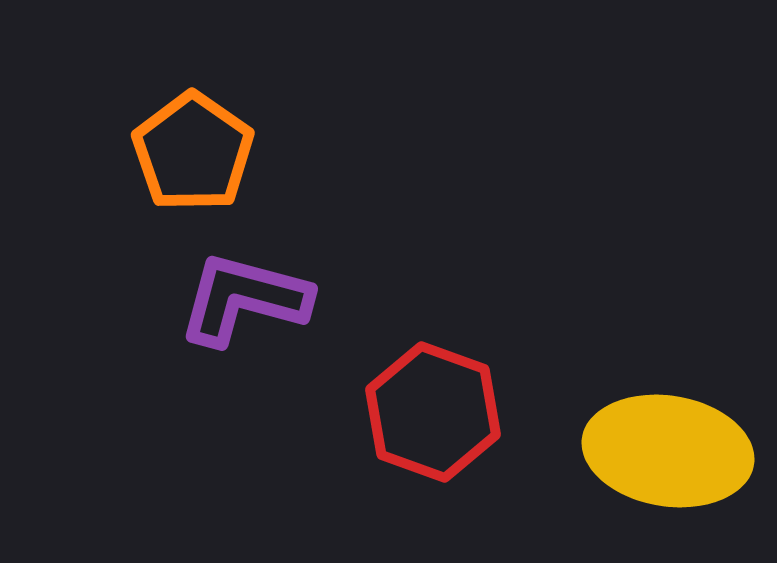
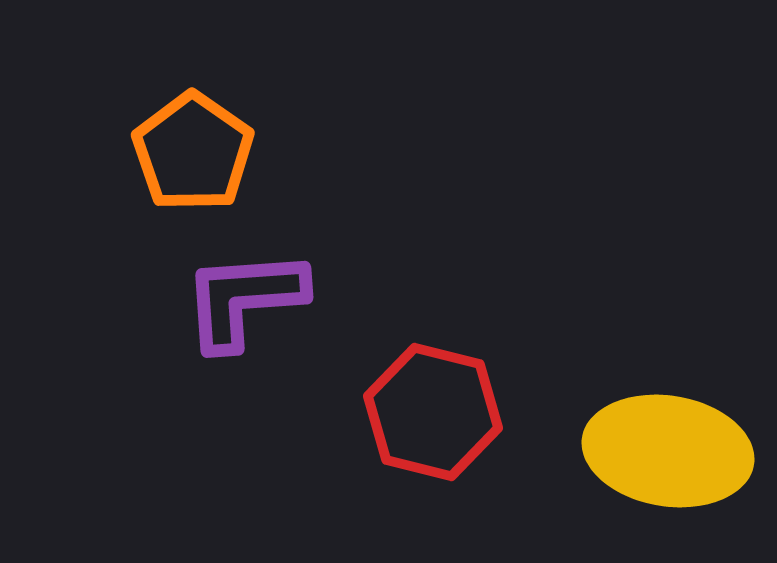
purple L-shape: rotated 19 degrees counterclockwise
red hexagon: rotated 6 degrees counterclockwise
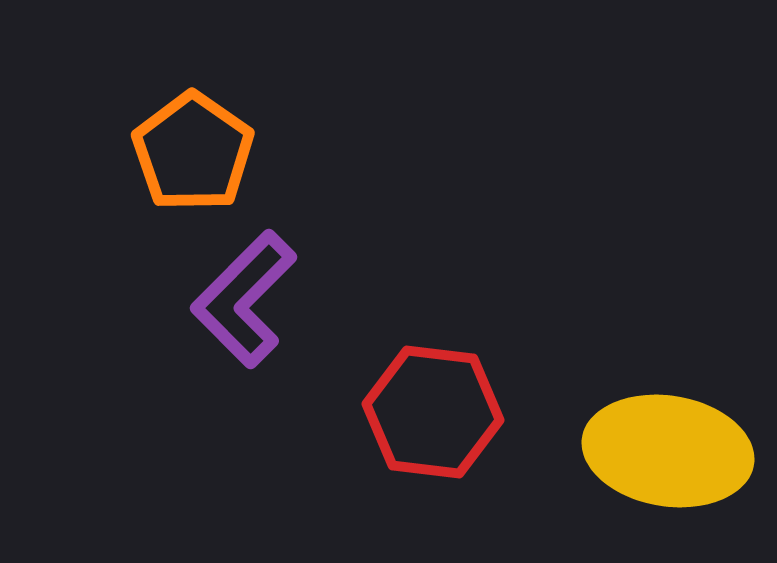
purple L-shape: rotated 41 degrees counterclockwise
red hexagon: rotated 7 degrees counterclockwise
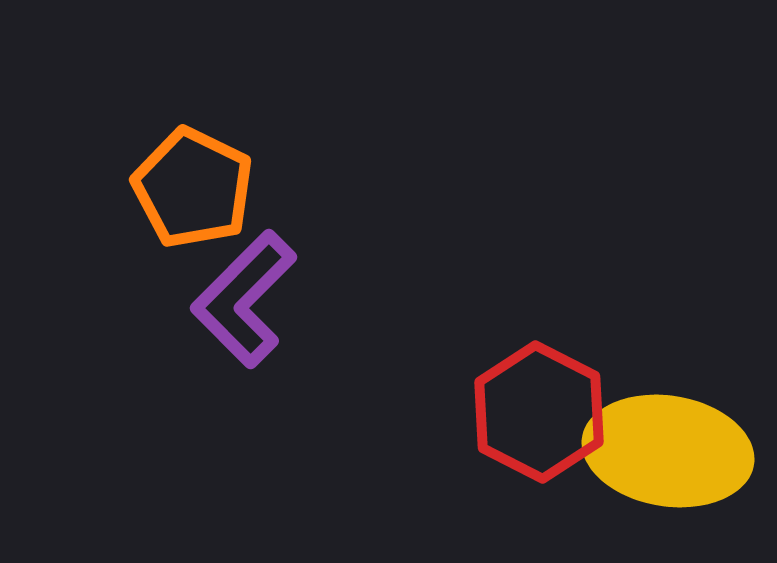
orange pentagon: moved 36 px down; rotated 9 degrees counterclockwise
red hexagon: moved 106 px right; rotated 20 degrees clockwise
